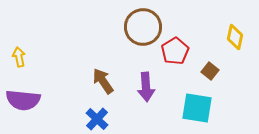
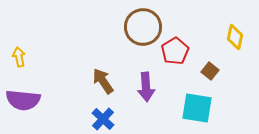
blue cross: moved 6 px right
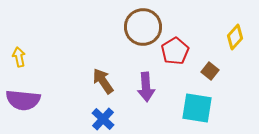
yellow diamond: rotated 30 degrees clockwise
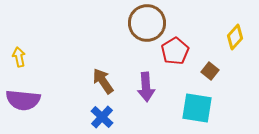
brown circle: moved 4 px right, 4 px up
blue cross: moved 1 px left, 2 px up
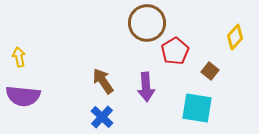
purple semicircle: moved 4 px up
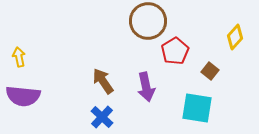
brown circle: moved 1 px right, 2 px up
purple arrow: rotated 8 degrees counterclockwise
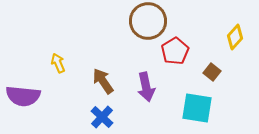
yellow arrow: moved 39 px right, 6 px down; rotated 12 degrees counterclockwise
brown square: moved 2 px right, 1 px down
